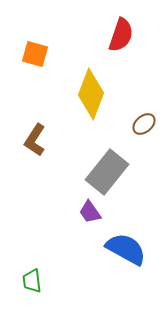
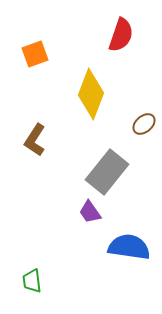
orange square: rotated 36 degrees counterclockwise
blue semicircle: moved 3 px right, 2 px up; rotated 21 degrees counterclockwise
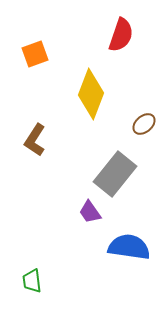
gray rectangle: moved 8 px right, 2 px down
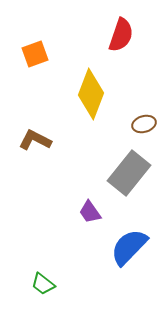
brown ellipse: rotated 25 degrees clockwise
brown L-shape: rotated 84 degrees clockwise
gray rectangle: moved 14 px right, 1 px up
blue semicircle: rotated 54 degrees counterclockwise
green trapezoid: moved 11 px right, 3 px down; rotated 45 degrees counterclockwise
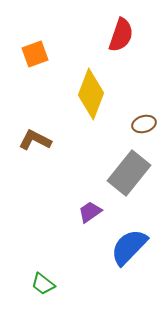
purple trapezoid: rotated 90 degrees clockwise
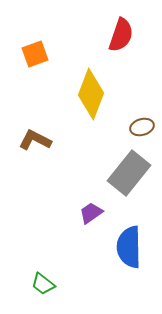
brown ellipse: moved 2 px left, 3 px down
purple trapezoid: moved 1 px right, 1 px down
blue semicircle: rotated 45 degrees counterclockwise
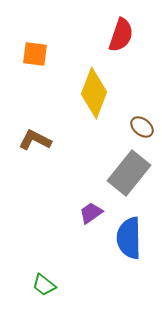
orange square: rotated 28 degrees clockwise
yellow diamond: moved 3 px right, 1 px up
brown ellipse: rotated 55 degrees clockwise
blue semicircle: moved 9 px up
green trapezoid: moved 1 px right, 1 px down
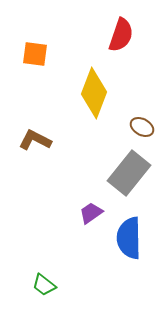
brown ellipse: rotated 10 degrees counterclockwise
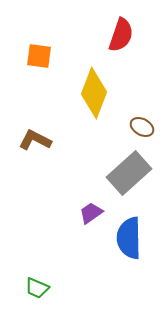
orange square: moved 4 px right, 2 px down
gray rectangle: rotated 9 degrees clockwise
green trapezoid: moved 7 px left, 3 px down; rotated 15 degrees counterclockwise
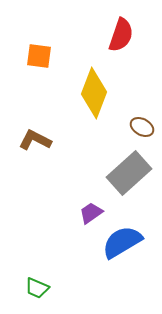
blue semicircle: moved 7 px left, 4 px down; rotated 60 degrees clockwise
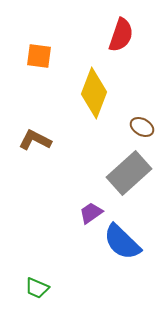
blue semicircle: rotated 105 degrees counterclockwise
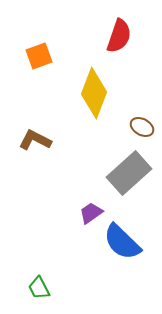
red semicircle: moved 2 px left, 1 px down
orange square: rotated 28 degrees counterclockwise
green trapezoid: moved 2 px right; rotated 40 degrees clockwise
